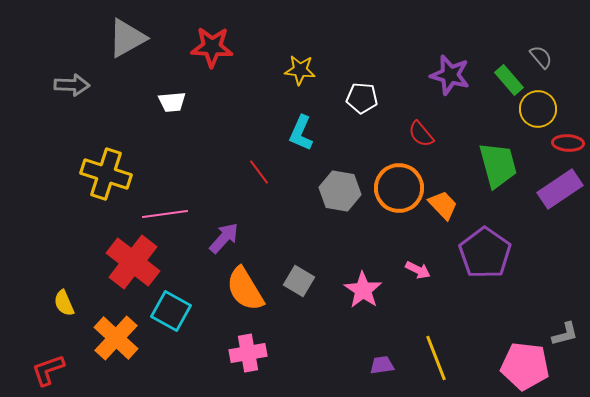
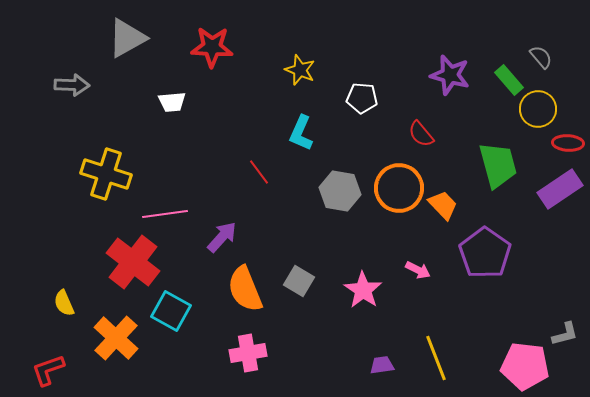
yellow star: rotated 16 degrees clockwise
purple arrow: moved 2 px left, 1 px up
orange semicircle: rotated 9 degrees clockwise
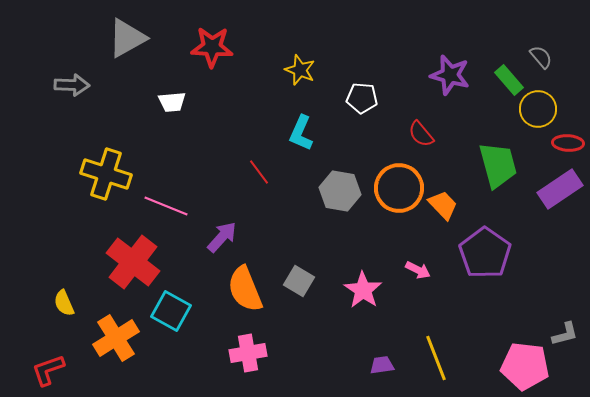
pink line: moved 1 px right, 8 px up; rotated 30 degrees clockwise
orange cross: rotated 15 degrees clockwise
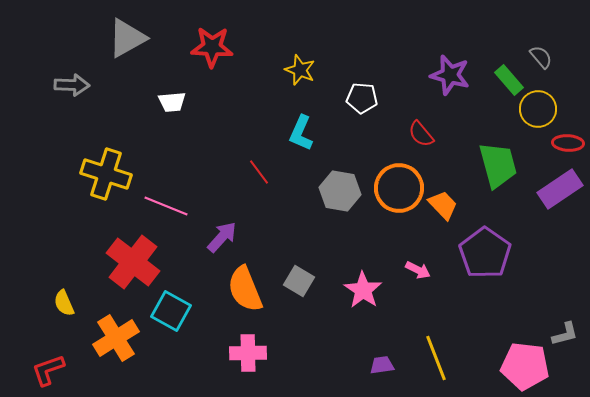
pink cross: rotated 9 degrees clockwise
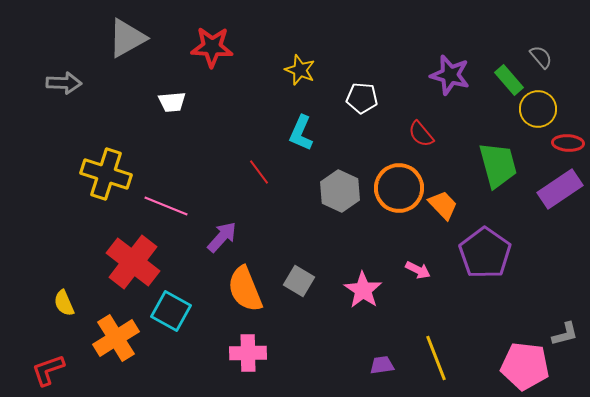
gray arrow: moved 8 px left, 2 px up
gray hexagon: rotated 15 degrees clockwise
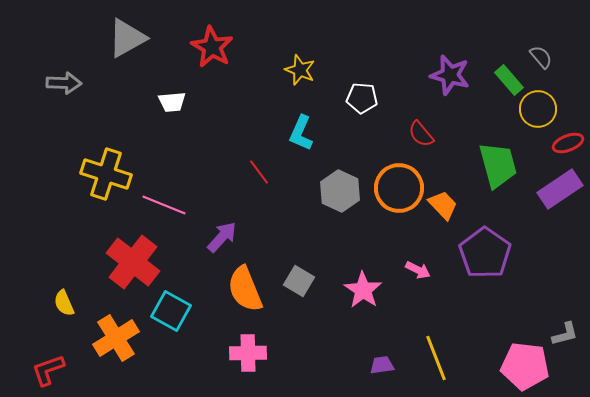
red star: rotated 27 degrees clockwise
red ellipse: rotated 24 degrees counterclockwise
pink line: moved 2 px left, 1 px up
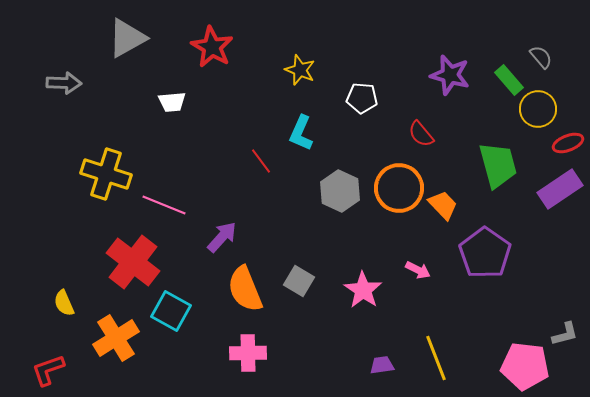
red line: moved 2 px right, 11 px up
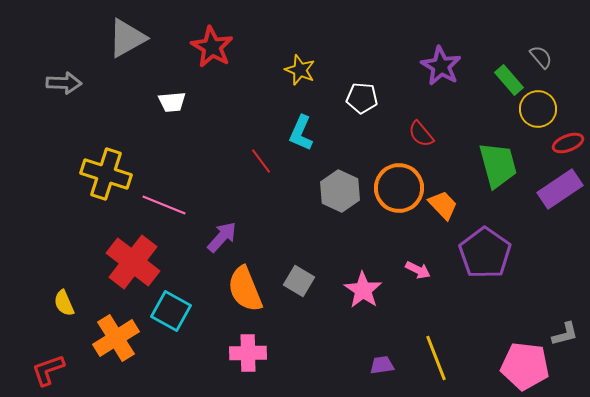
purple star: moved 9 px left, 9 px up; rotated 15 degrees clockwise
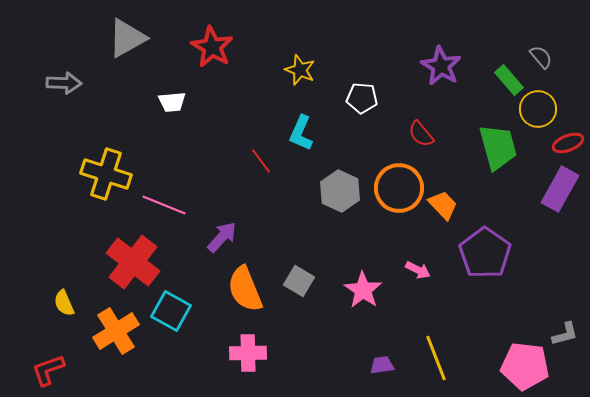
green trapezoid: moved 18 px up
purple rectangle: rotated 27 degrees counterclockwise
orange cross: moved 7 px up
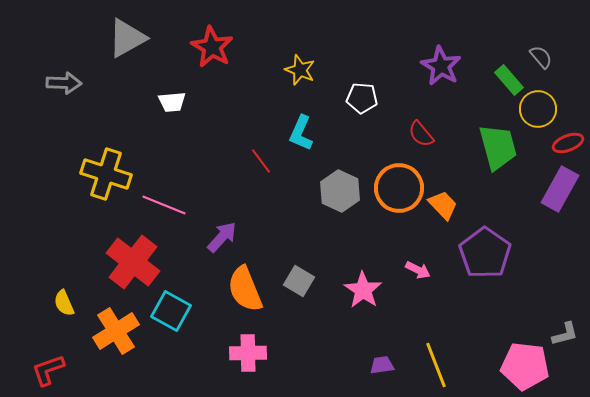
yellow line: moved 7 px down
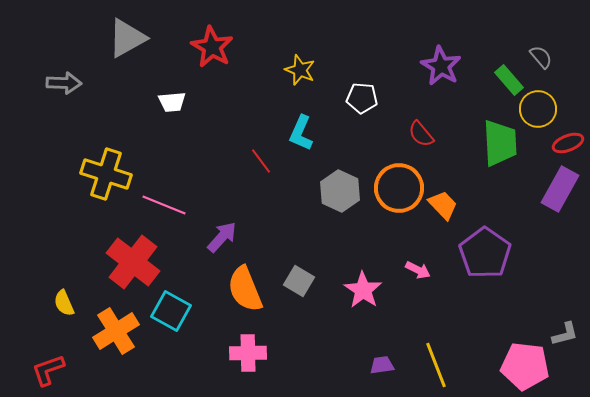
green trapezoid: moved 2 px right, 4 px up; rotated 12 degrees clockwise
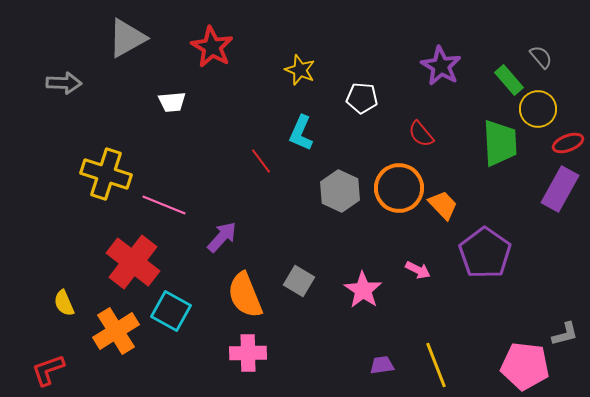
orange semicircle: moved 6 px down
